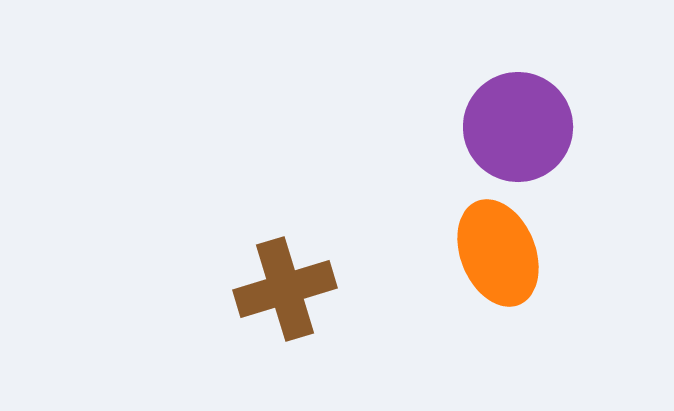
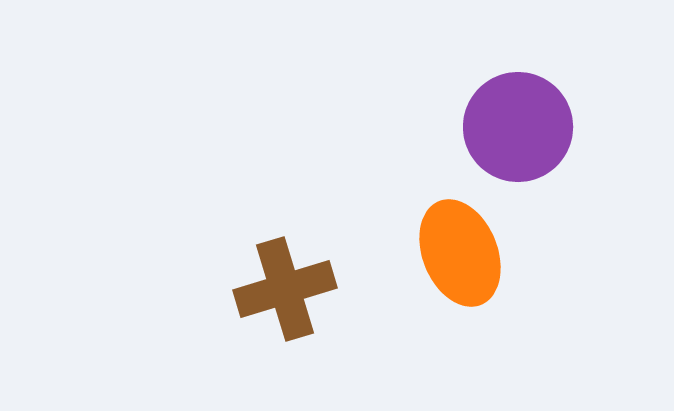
orange ellipse: moved 38 px left
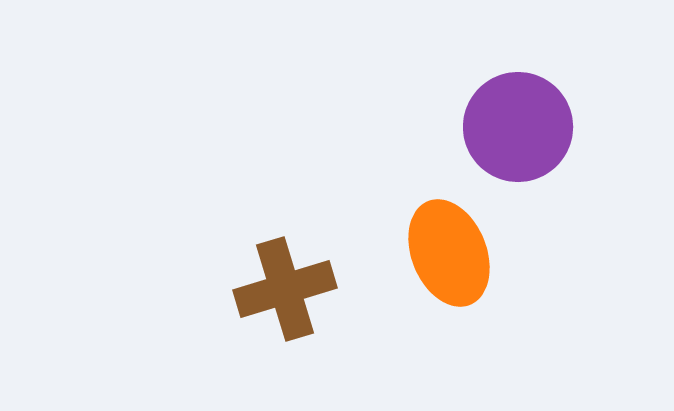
orange ellipse: moved 11 px left
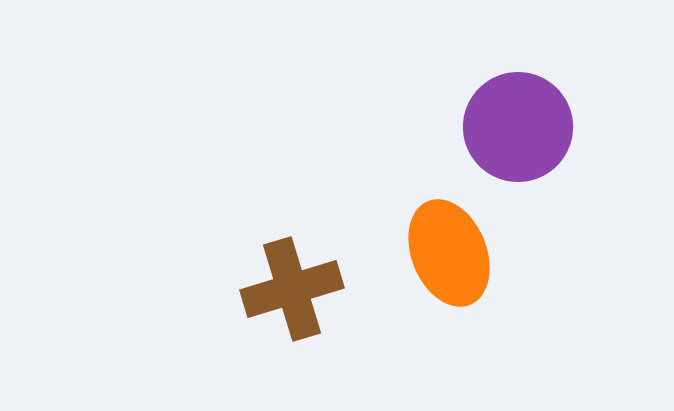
brown cross: moved 7 px right
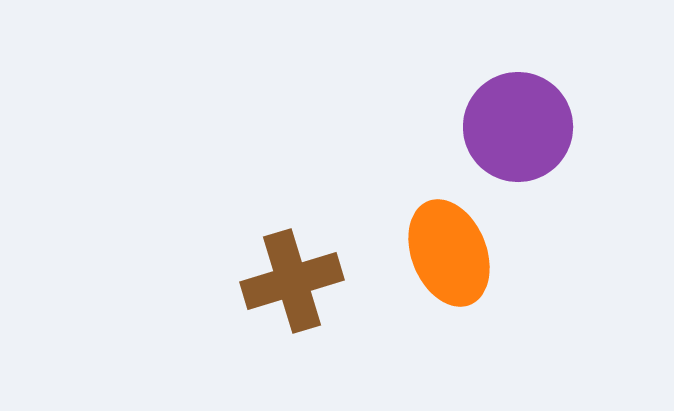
brown cross: moved 8 px up
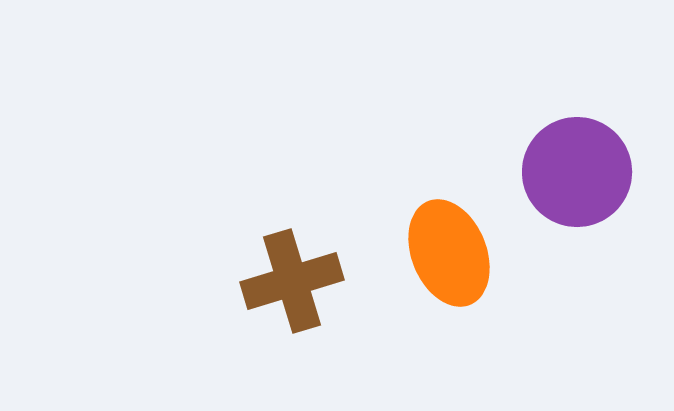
purple circle: moved 59 px right, 45 px down
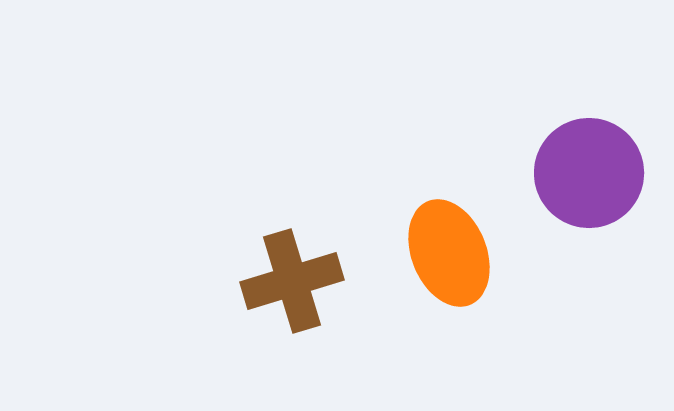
purple circle: moved 12 px right, 1 px down
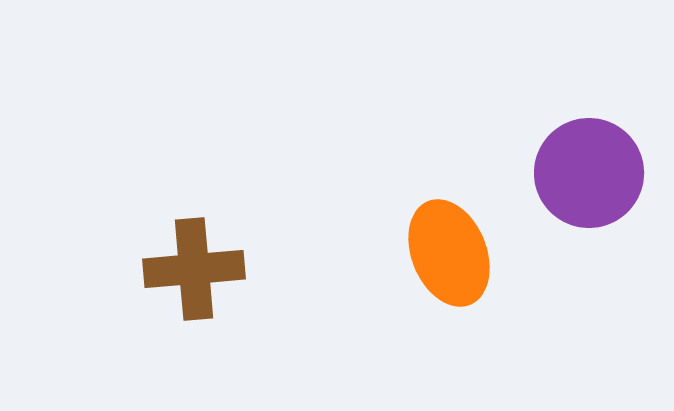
brown cross: moved 98 px left, 12 px up; rotated 12 degrees clockwise
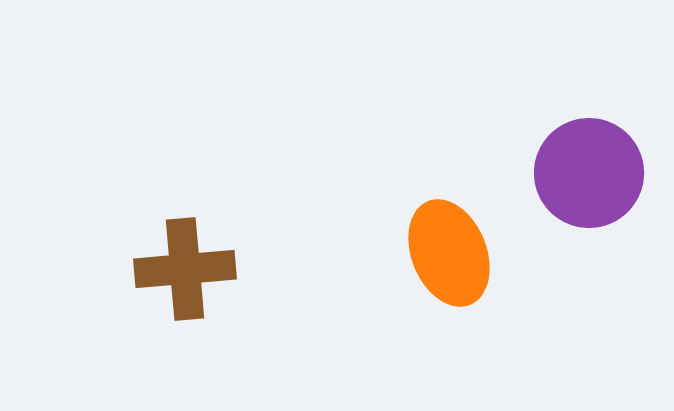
brown cross: moved 9 px left
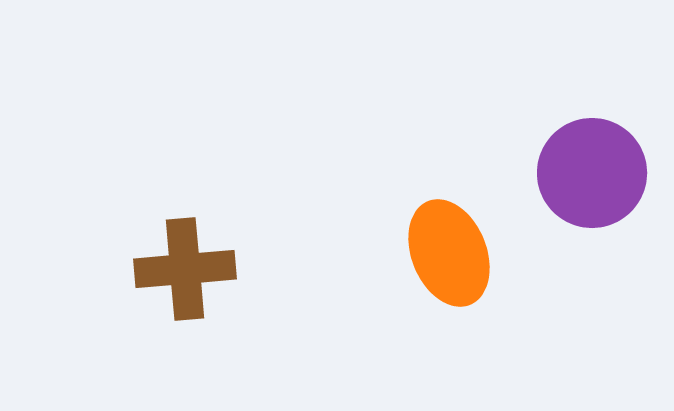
purple circle: moved 3 px right
